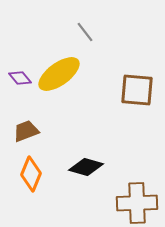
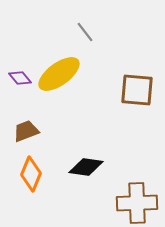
black diamond: rotated 8 degrees counterclockwise
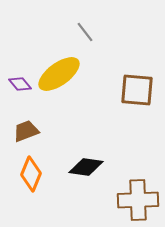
purple diamond: moved 6 px down
brown cross: moved 1 px right, 3 px up
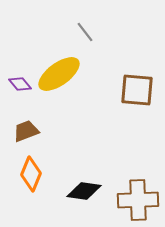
black diamond: moved 2 px left, 24 px down
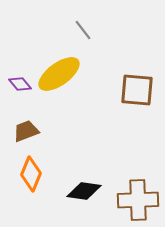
gray line: moved 2 px left, 2 px up
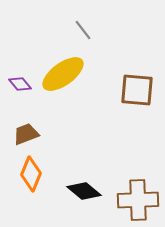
yellow ellipse: moved 4 px right
brown trapezoid: moved 3 px down
black diamond: rotated 32 degrees clockwise
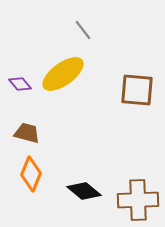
brown trapezoid: moved 1 px right, 1 px up; rotated 36 degrees clockwise
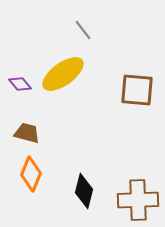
black diamond: rotated 64 degrees clockwise
